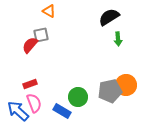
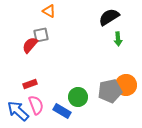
pink semicircle: moved 2 px right, 2 px down
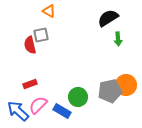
black semicircle: moved 1 px left, 1 px down
red semicircle: rotated 54 degrees counterclockwise
pink semicircle: moved 2 px right; rotated 114 degrees counterclockwise
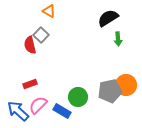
gray square: rotated 35 degrees counterclockwise
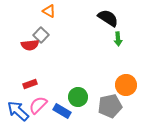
black semicircle: rotated 65 degrees clockwise
red semicircle: rotated 84 degrees counterclockwise
gray pentagon: moved 15 px down
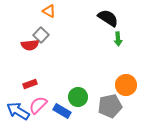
blue arrow: rotated 10 degrees counterclockwise
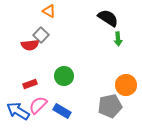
green circle: moved 14 px left, 21 px up
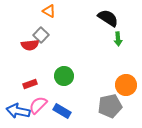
blue arrow: rotated 20 degrees counterclockwise
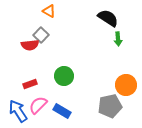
blue arrow: rotated 45 degrees clockwise
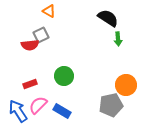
gray square: rotated 21 degrees clockwise
gray pentagon: moved 1 px right, 1 px up
